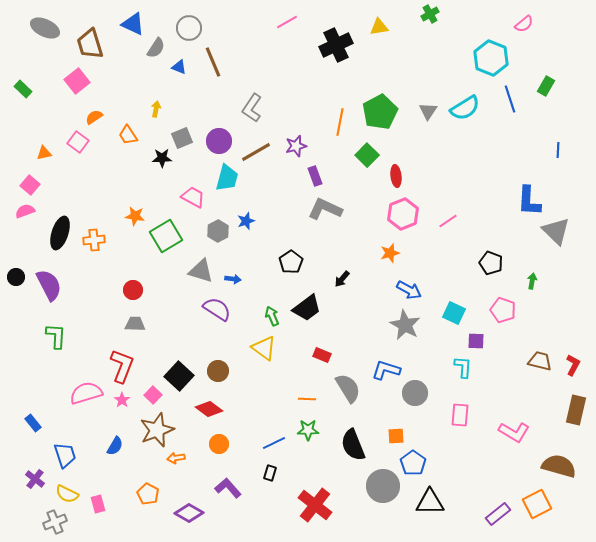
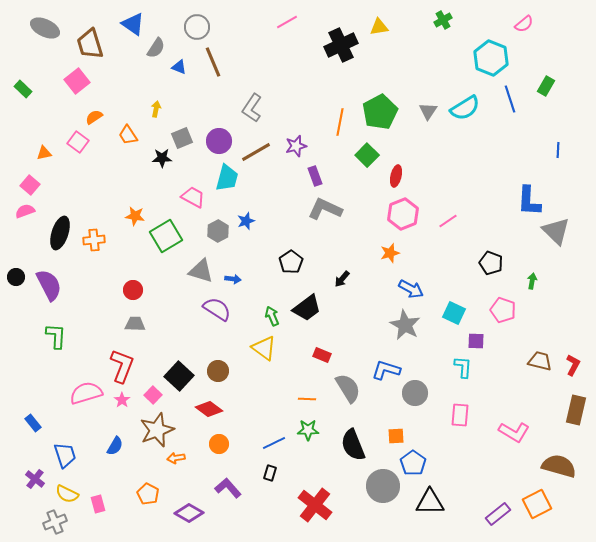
green cross at (430, 14): moved 13 px right, 6 px down
blue triangle at (133, 24): rotated 10 degrees clockwise
gray circle at (189, 28): moved 8 px right, 1 px up
black cross at (336, 45): moved 5 px right
red ellipse at (396, 176): rotated 20 degrees clockwise
blue arrow at (409, 290): moved 2 px right, 1 px up
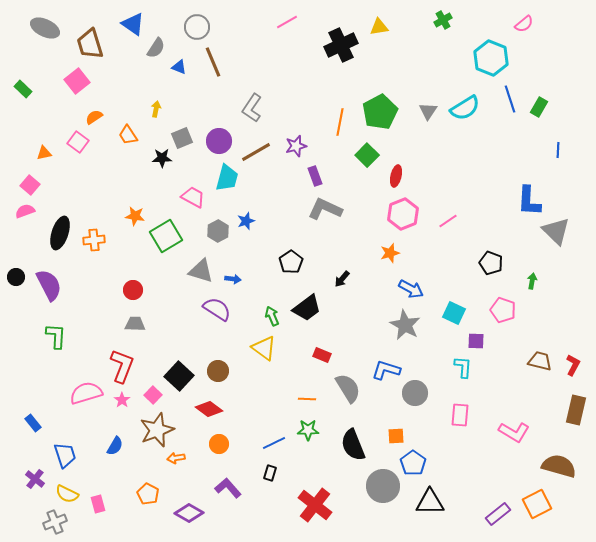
green rectangle at (546, 86): moved 7 px left, 21 px down
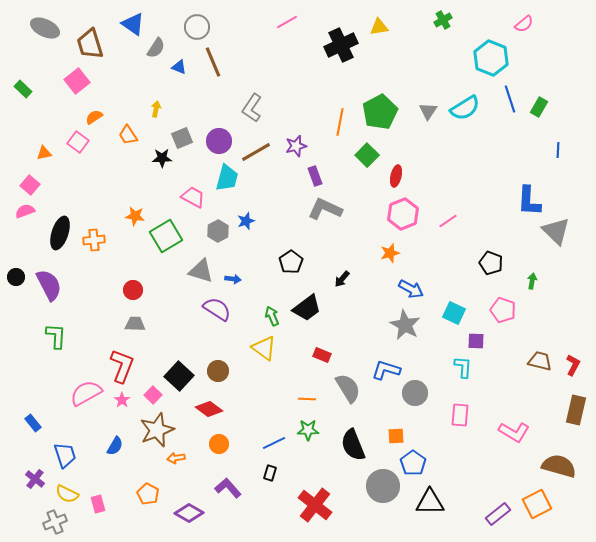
pink semicircle at (86, 393): rotated 12 degrees counterclockwise
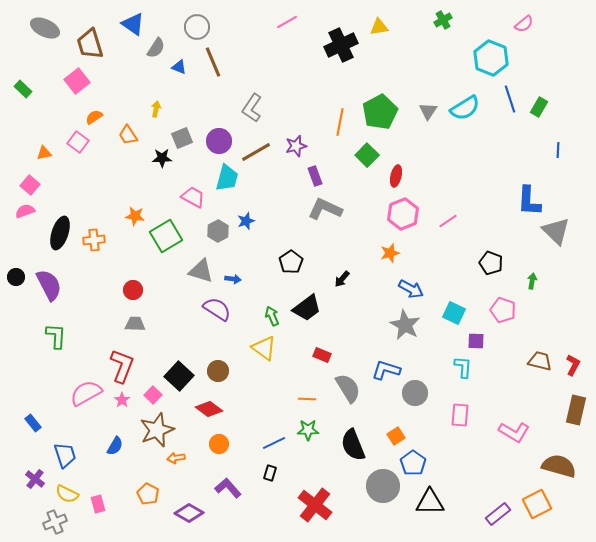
orange square at (396, 436): rotated 30 degrees counterclockwise
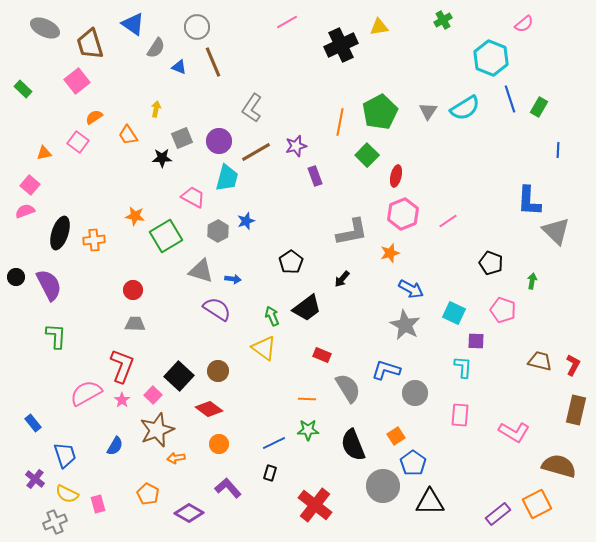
gray L-shape at (325, 209): moved 27 px right, 23 px down; rotated 144 degrees clockwise
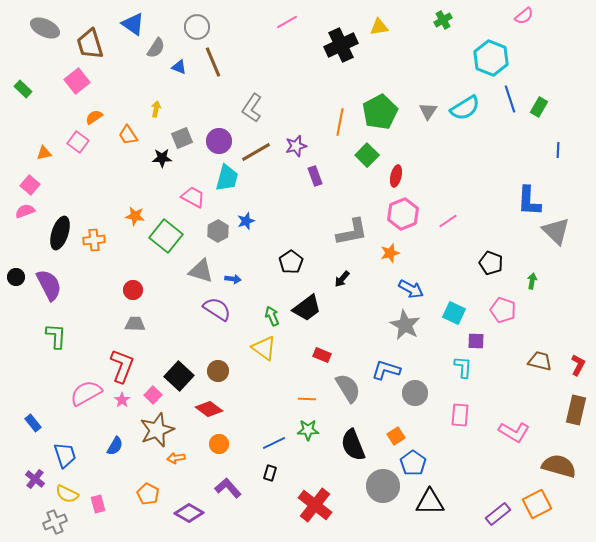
pink semicircle at (524, 24): moved 8 px up
green square at (166, 236): rotated 20 degrees counterclockwise
red L-shape at (573, 365): moved 5 px right
